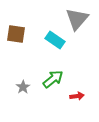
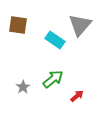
gray triangle: moved 3 px right, 6 px down
brown square: moved 2 px right, 9 px up
red arrow: rotated 32 degrees counterclockwise
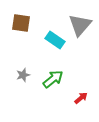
brown square: moved 3 px right, 2 px up
gray star: moved 12 px up; rotated 16 degrees clockwise
red arrow: moved 4 px right, 2 px down
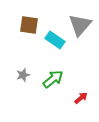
brown square: moved 8 px right, 2 px down
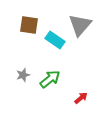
green arrow: moved 3 px left
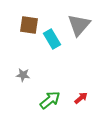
gray triangle: moved 1 px left
cyan rectangle: moved 3 px left, 1 px up; rotated 24 degrees clockwise
gray star: rotated 24 degrees clockwise
green arrow: moved 21 px down
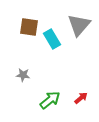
brown square: moved 2 px down
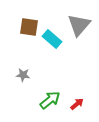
cyan rectangle: rotated 18 degrees counterclockwise
red arrow: moved 4 px left, 6 px down
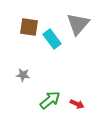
gray triangle: moved 1 px left, 1 px up
cyan rectangle: rotated 12 degrees clockwise
red arrow: rotated 64 degrees clockwise
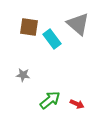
gray triangle: rotated 30 degrees counterclockwise
